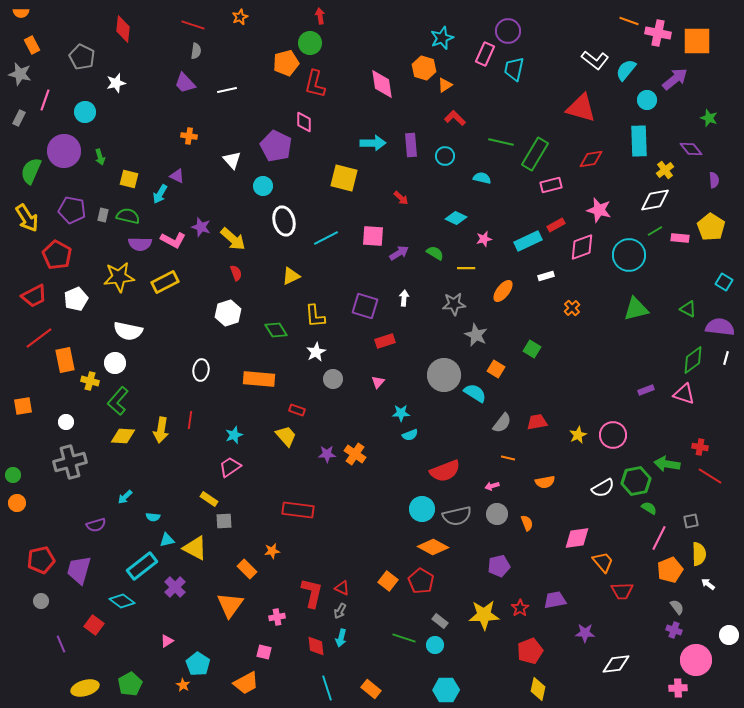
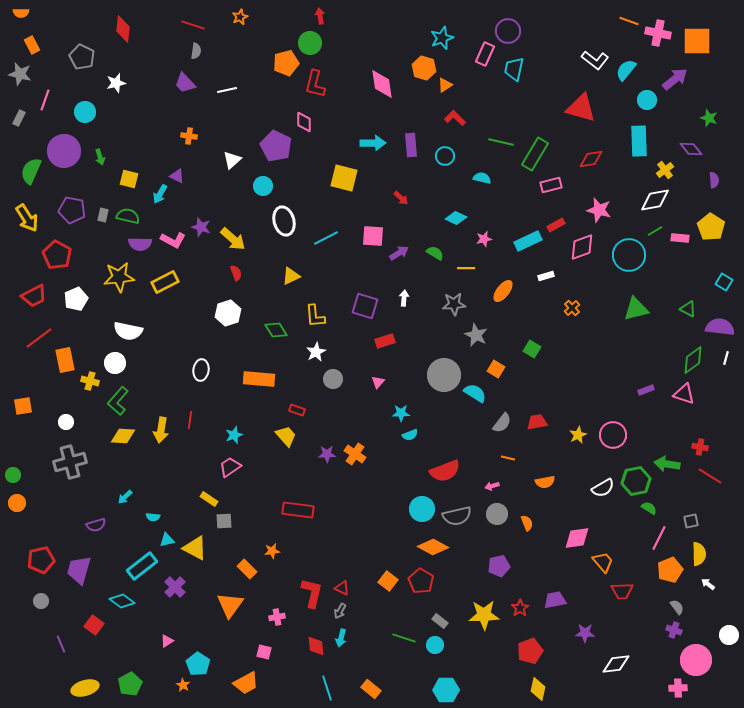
white triangle at (232, 160): rotated 30 degrees clockwise
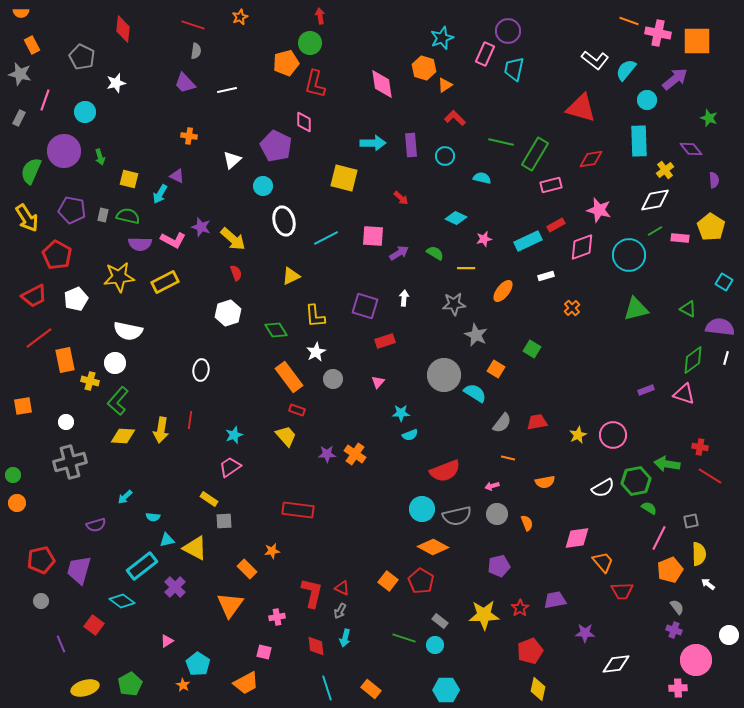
orange rectangle at (259, 379): moved 30 px right, 2 px up; rotated 48 degrees clockwise
cyan arrow at (341, 638): moved 4 px right
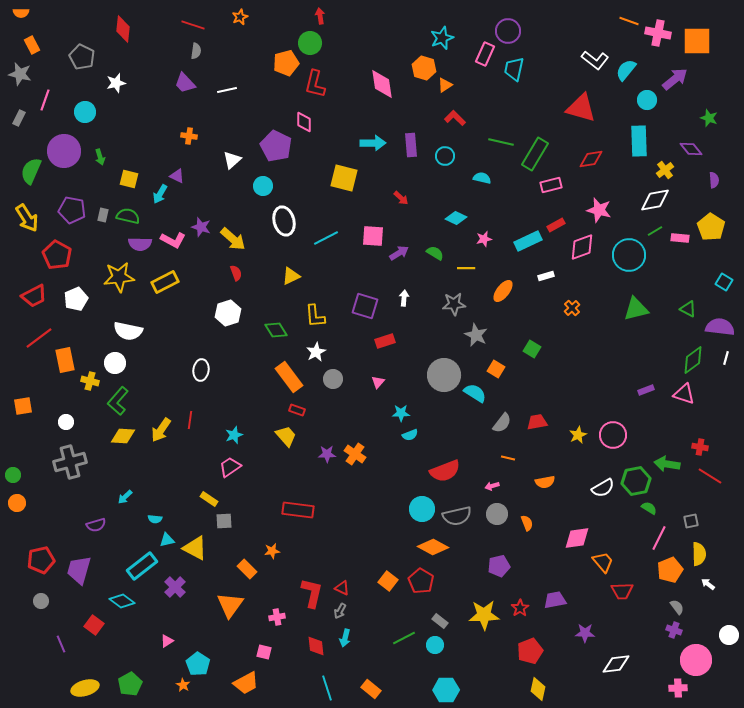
yellow arrow at (161, 430): rotated 25 degrees clockwise
cyan semicircle at (153, 517): moved 2 px right, 2 px down
green line at (404, 638): rotated 45 degrees counterclockwise
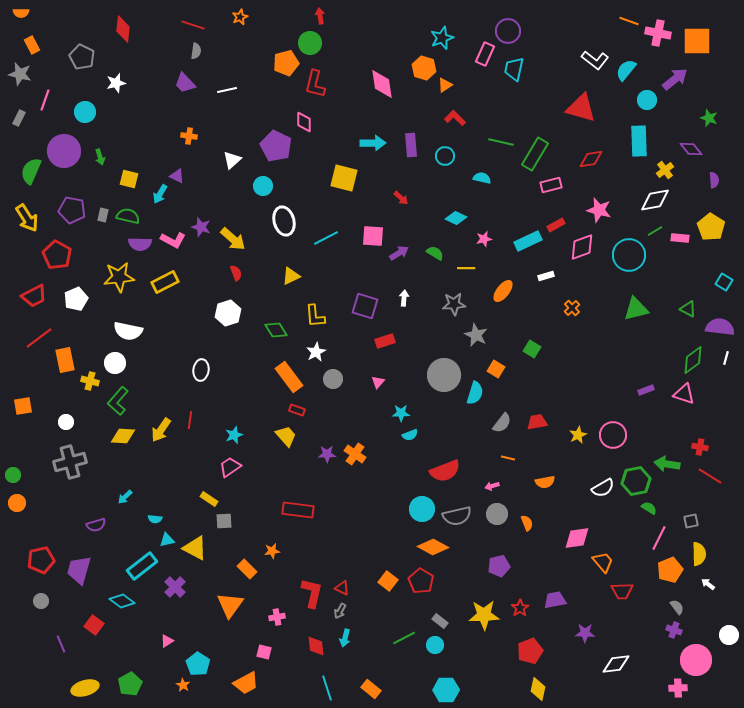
cyan semicircle at (475, 393): rotated 75 degrees clockwise
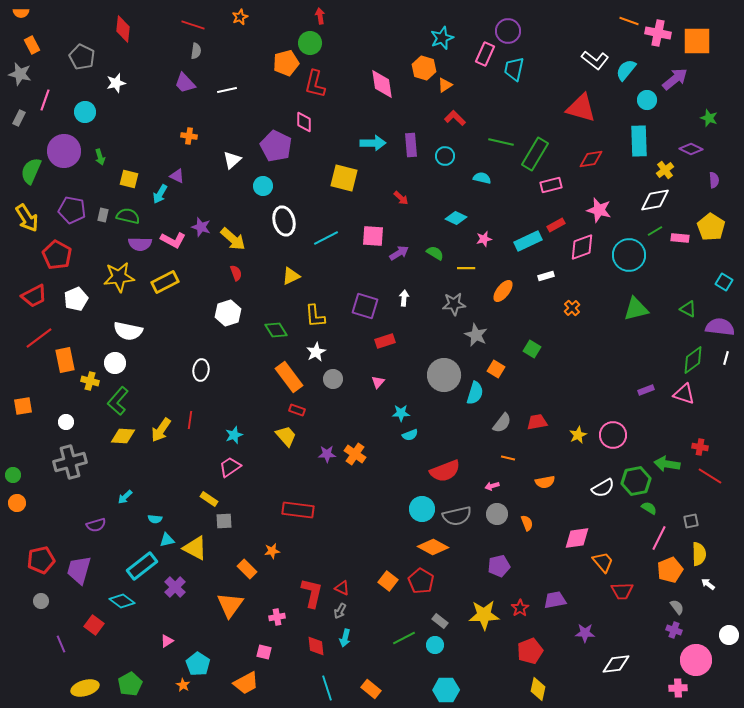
purple diamond at (691, 149): rotated 25 degrees counterclockwise
